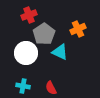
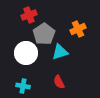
cyan triangle: rotated 42 degrees counterclockwise
red semicircle: moved 8 px right, 6 px up
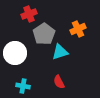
red cross: moved 1 px up
white circle: moved 11 px left
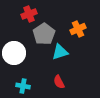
white circle: moved 1 px left
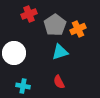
gray pentagon: moved 11 px right, 9 px up
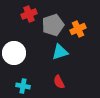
gray pentagon: moved 2 px left; rotated 15 degrees clockwise
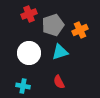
orange cross: moved 2 px right, 1 px down
white circle: moved 15 px right
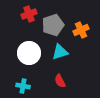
orange cross: moved 1 px right
red semicircle: moved 1 px right, 1 px up
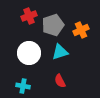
red cross: moved 2 px down
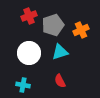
cyan cross: moved 1 px up
